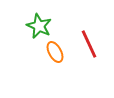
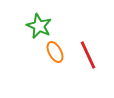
red line: moved 1 px left, 11 px down
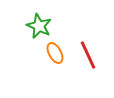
orange ellipse: moved 1 px down
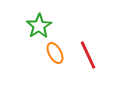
green star: rotated 15 degrees clockwise
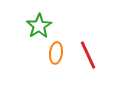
orange ellipse: moved 1 px right; rotated 35 degrees clockwise
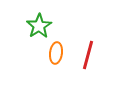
red line: rotated 40 degrees clockwise
